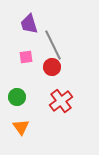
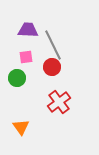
purple trapezoid: moved 1 px left, 6 px down; rotated 110 degrees clockwise
green circle: moved 19 px up
red cross: moved 2 px left, 1 px down
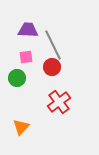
orange triangle: rotated 18 degrees clockwise
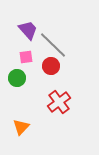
purple trapezoid: rotated 45 degrees clockwise
gray line: rotated 20 degrees counterclockwise
red circle: moved 1 px left, 1 px up
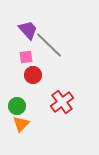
gray line: moved 4 px left
red circle: moved 18 px left, 9 px down
green circle: moved 28 px down
red cross: moved 3 px right
orange triangle: moved 3 px up
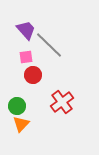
purple trapezoid: moved 2 px left
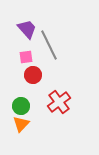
purple trapezoid: moved 1 px right, 1 px up
gray line: rotated 20 degrees clockwise
red cross: moved 3 px left
green circle: moved 4 px right
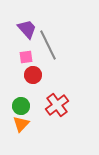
gray line: moved 1 px left
red cross: moved 2 px left, 3 px down
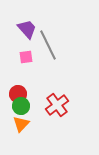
red circle: moved 15 px left, 19 px down
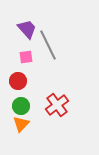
red circle: moved 13 px up
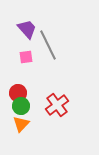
red circle: moved 12 px down
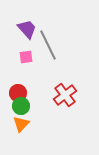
red cross: moved 8 px right, 10 px up
